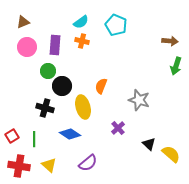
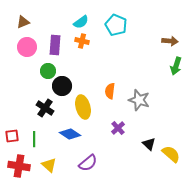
orange semicircle: moved 9 px right, 5 px down; rotated 14 degrees counterclockwise
black cross: rotated 18 degrees clockwise
red square: rotated 24 degrees clockwise
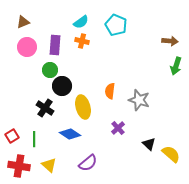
green circle: moved 2 px right, 1 px up
red square: rotated 24 degrees counterclockwise
